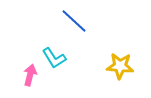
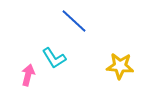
pink arrow: moved 2 px left
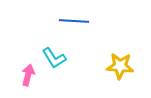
blue line: rotated 40 degrees counterclockwise
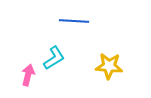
cyan L-shape: rotated 90 degrees counterclockwise
yellow star: moved 11 px left
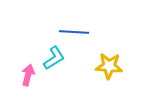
blue line: moved 11 px down
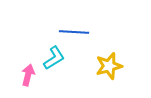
yellow star: rotated 20 degrees counterclockwise
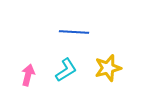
cyan L-shape: moved 12 px right, 12 px down
yellow star: moved 1 px left, 2 px down
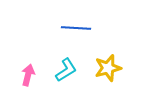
blue line: moved 2 px right, 4 px up
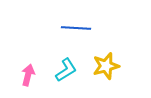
yellow star: moved 2 px left, 2 px up
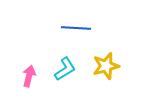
cyan L-shape: moved 1 px left, 1 px up
pink arrow: moved 1 px right, 1 px down
